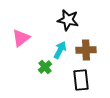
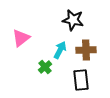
black star: moved 5 px right
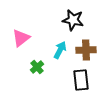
green cross: moved 8 px left
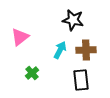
pink triangle: moved 1 px left, 1 px up
green cross: moved 5 px left, 6 px down
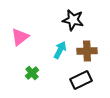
brown cross: moved 1 px right, 1 px down
black rectangle: rotated 70 degrees clockwise
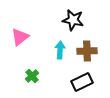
cyan arrow: rotated 24 degrees counterclockwise
green cross: moved 3 px down
black rectangle: moved 1 px right, 2 px down
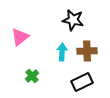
cyan arrow: moved 2 px right, 2 px down
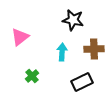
brown cross: moved 7 px right, 2 px up
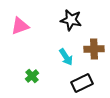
black star: moved 2 px left
pink triangle: moved 11 px up; rotated 18 degrees clockwise
cyan arrow: moved 4 px right, 5 px down; rotated 144 degrees clockwise
black rectangle: moved 1 px down
